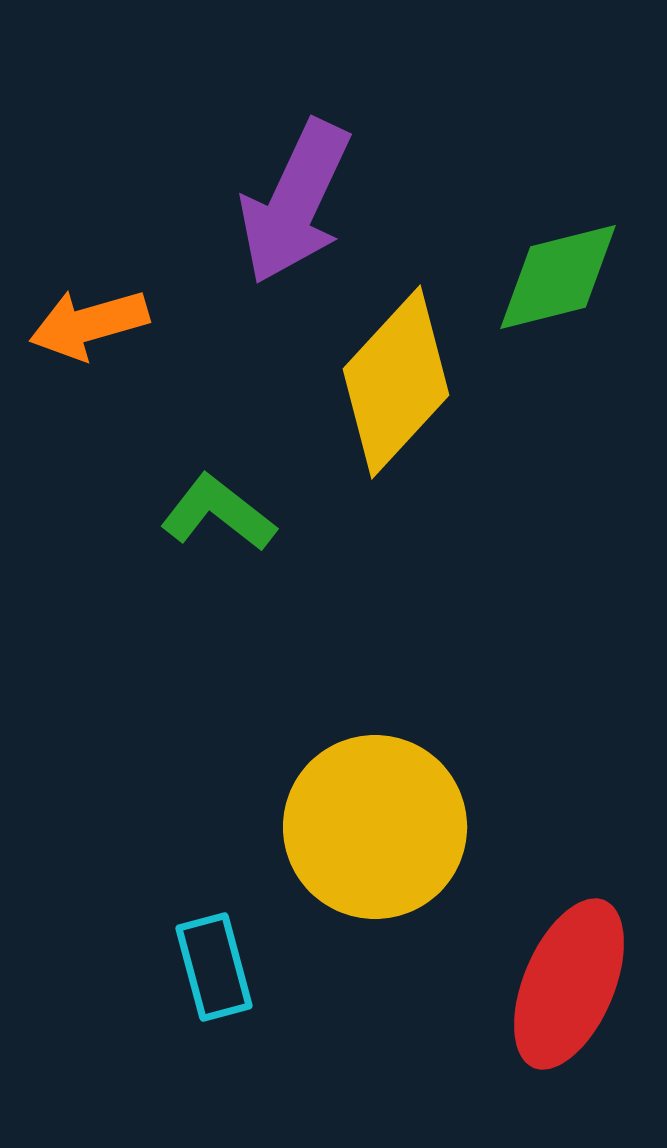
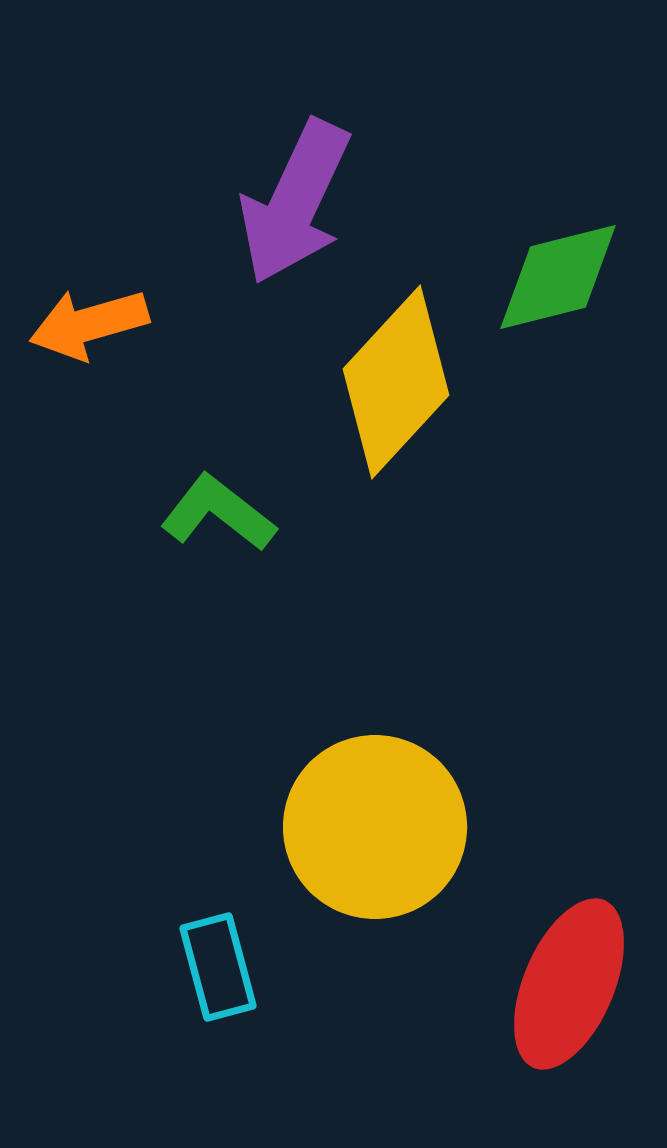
cyan rectangle: moved 4 px right
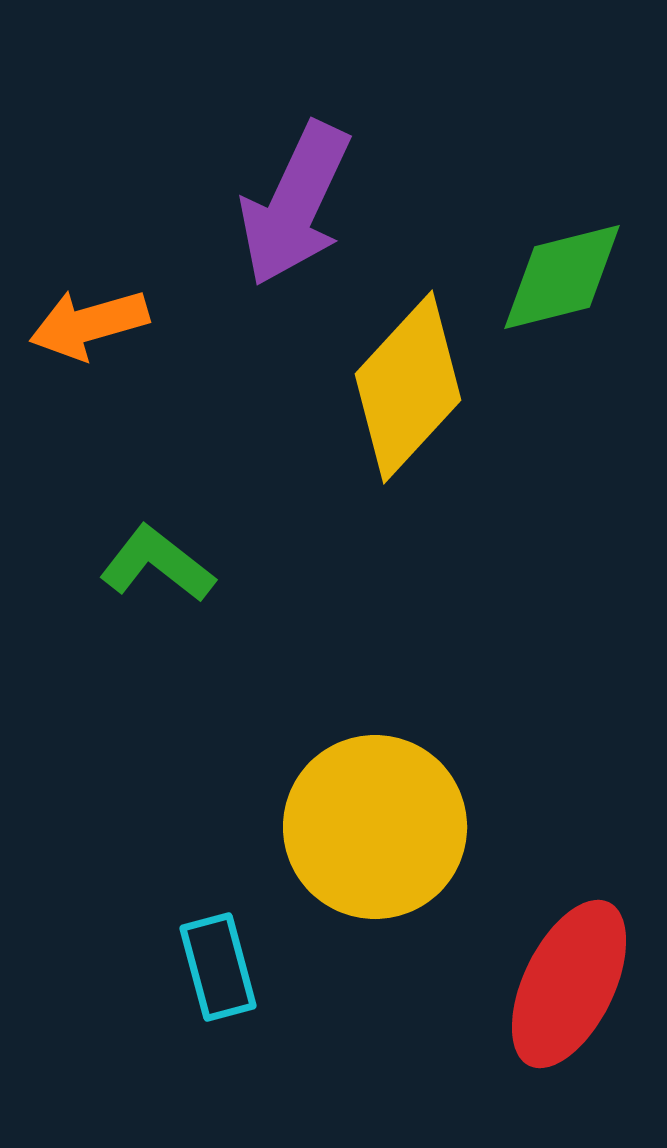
purple arrow: moved 2 px down
green diamond: moved 4 px right
yellow diamond: moved 12 px right, 5 px down
green L-shape: moved 61 px left, 51 px down
red ellipse: rotated 3 degrees clockwise
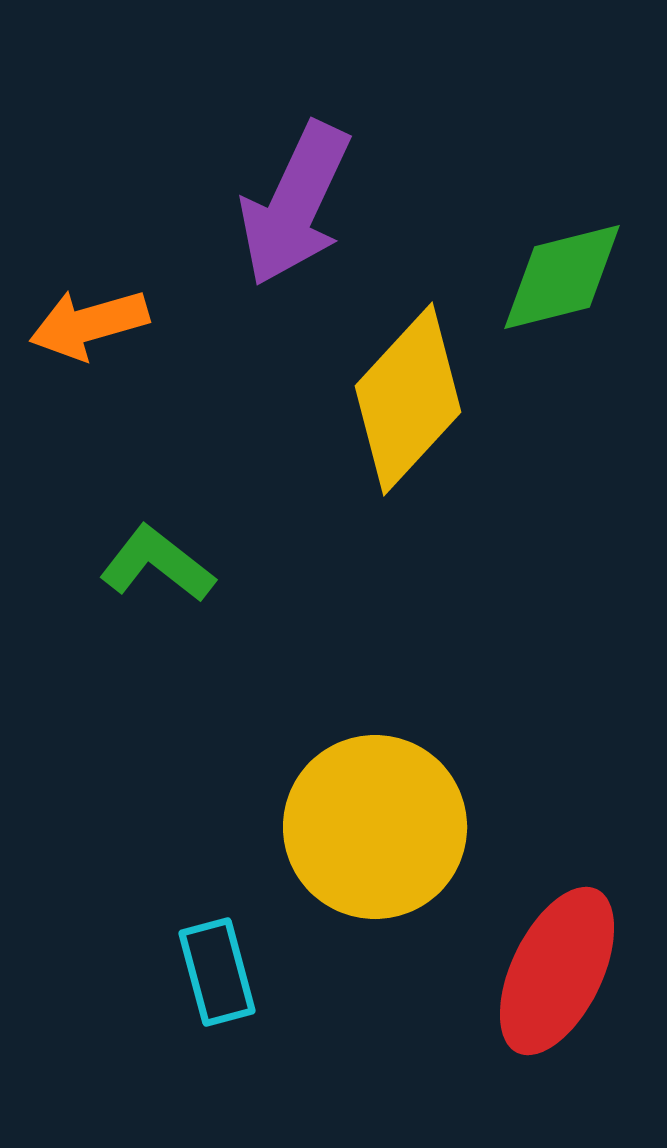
yellow diamond: moved 12 px down
cyan rectangle: moved 1 px left, 5 px down
red ellipse: moved 12 px left, 13 px up
